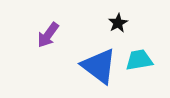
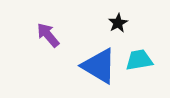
purple arrow: rotated 104 degrees clockwise
blue triangle: rotated 6 degrees counterclockwise
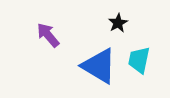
cyan trapezoid: rotated 68 degrees counterclockwise
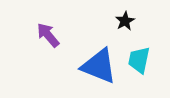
black star: moved 7 px right, 2 px up
blue triangle: rotated 9 degrees counterclockwise
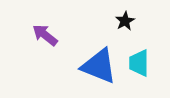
purple arrow: moved 3 px left; rotated 12 degrees counterclockwise
cyan trapezoid: moved 3 px down; rotated 12 degrees counterclockwise
